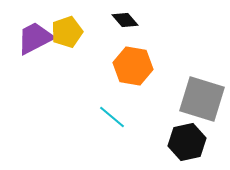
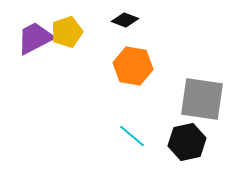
black diamond: rotated 28 degrees counterclockwise
gray square: rotated 9 degrees counterclockwise
cyan line: moved 20 px right, 19 px down
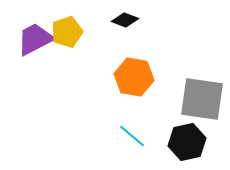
purple trapezoid: moved 1 px down
orange hexagon: moved 1 px right, 11 px down
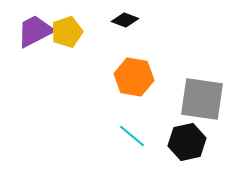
purple trapezoid: moved 8 px up
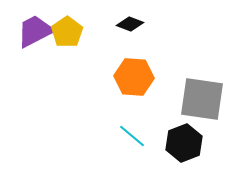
black diamond: moved 5 px right, 4 px down
yellow pentagon: rotated 16 degrees counterclockwise
orange hexagon: rotated 6 degrees counterclockwise
black hexagon: moved 3 px left, 1 px down; rotated 9 degrees counterclockwise
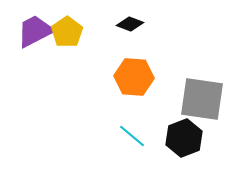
black hexagon: moved 5 px up
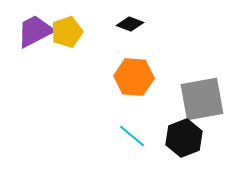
yellow pentagon: rotated 16 degrees clockwise
gray square: rotated 18 degrees counterclockwise
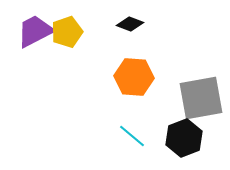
gray square: moved 1 px left, 1 px up
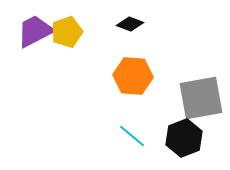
orange hexagon: moved 1 px left, 1 px up
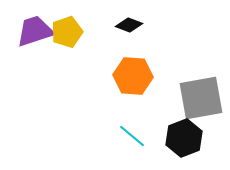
black diamond: moved 1 px left, 1 px down
purple trapezoid: rotated 9 degrees clockwise
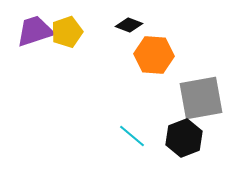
orange hexagon: moved 21 px right, 21 px up
